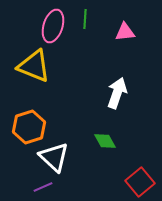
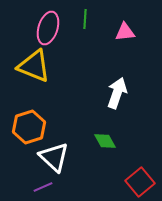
pink ellipse: moved 5 px left, 2 px down
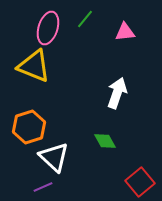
green line: rotated 36 degrees clockwise
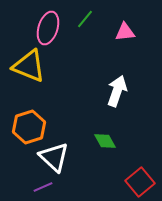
yellow triangle: moved 5 px left
white arrow: moved 2 px up
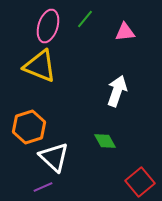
pink ellipse: moved 2 px up
yellow triangle: moved 11 px right
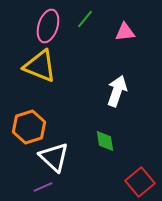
green diamond: rotated 20 degrees clockwise
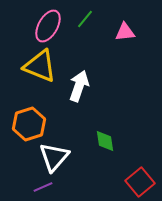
pink ellipse: rotated 12 degrees clockwise
white arrow: moved 38 px left, 5 px up
orange hexagon: moved 3 px up
white triangle: rotated 28 degrees clockwise
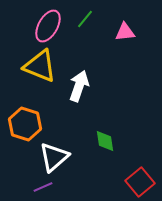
orange hexagon: moved 4 px left; rotated 24 degrees counterclockwise
white triangle: rotated 8 degrees clockwise
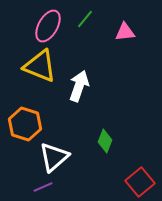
green diamond: rotated 30 degrees clockwise
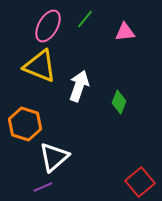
green diamond: moved 14 px right, 39 px up
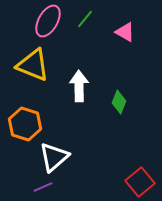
pink ellipse: moved 5 px up
pink triangle: rotated 35 degrees clockwise
yellow triangle: moved 7 px left, 1 px up
white arrow: rotated 20 degrees counterclockwise
